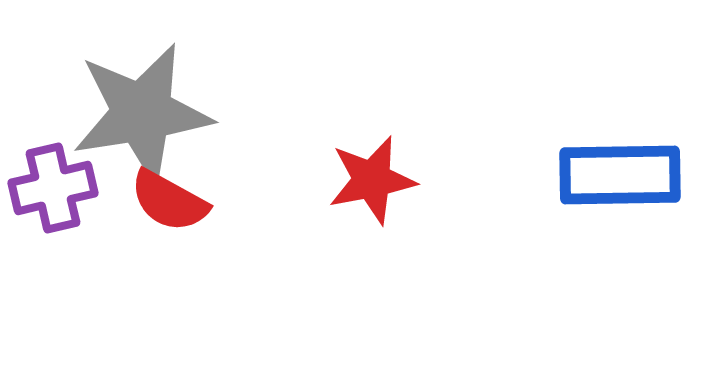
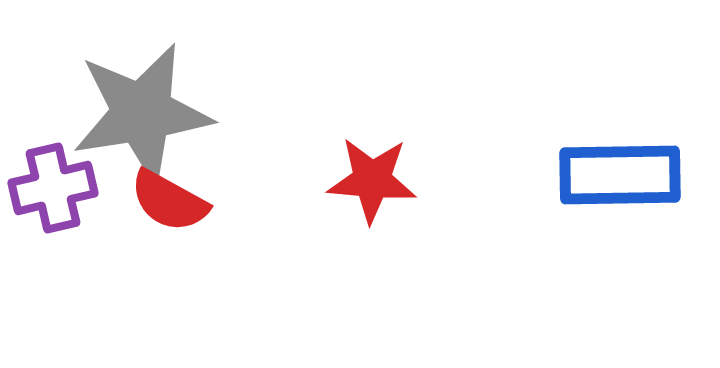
red star: rotated 16 degrees clockwise
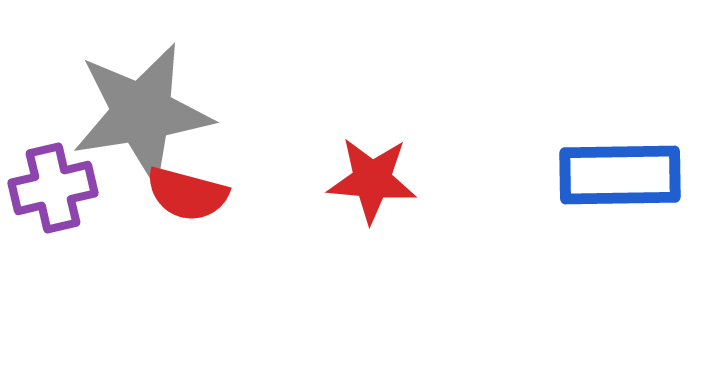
red semicircle: moved 18 px right, 7 px up; rotated 14 degrees counterclockwise
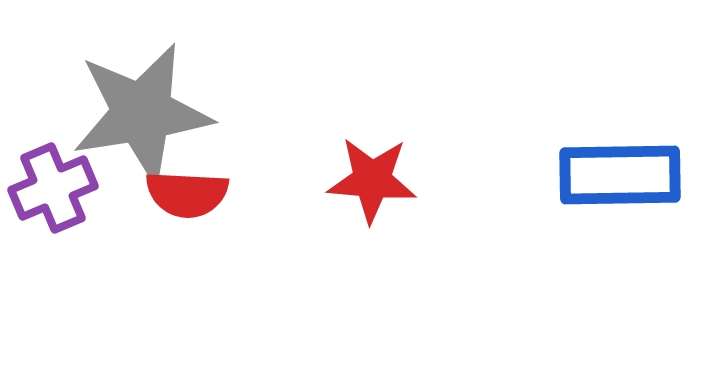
purple cross: rotated 10 degrees counterclockwise
red semicircle: rotated 12 degrees counterclockwise
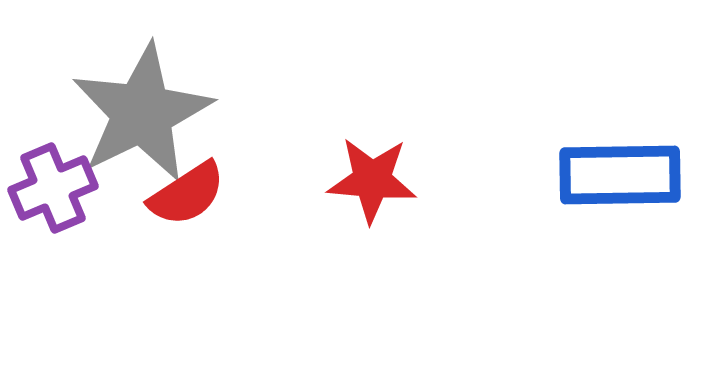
gray star: rotated 17 degrees counterclockwise
red semicircle: rotated 36 degrees counterclockwise
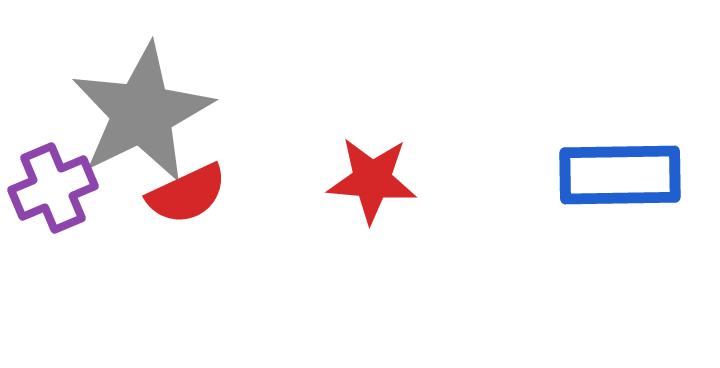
red semicircle: rotated 8 degrees clockwise
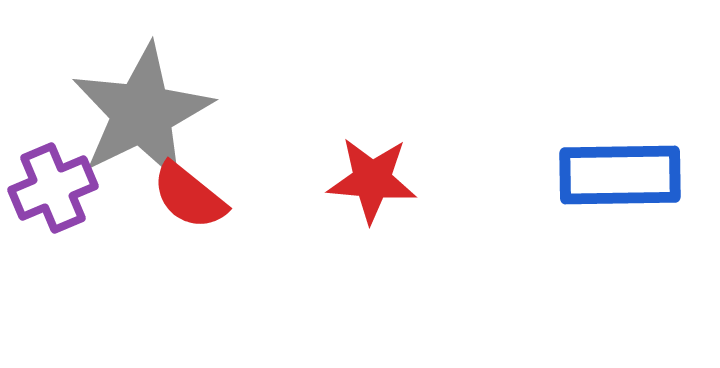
red semicircle: moved 2 px right, 2 px down; rotated 64 degrees clockwise
